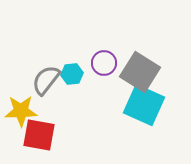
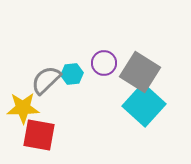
gray semicircle: rotated 8 degrees clockwise
cyan square: rotated 18 degrees clockwise
yellow star: moved 2 px right, 3 px up
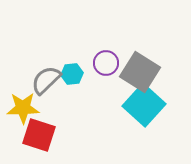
purple circle: moved 2 px right
red square: rotated 8 degrees clockwise
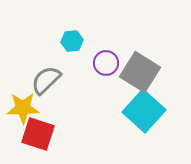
cyan hexagon: moved 33 px up
cyan square: moved 6 px down
red square: moved 1 px left, 1 px up
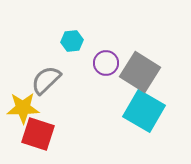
cyan square: rotated 12 degrees counterclockwise
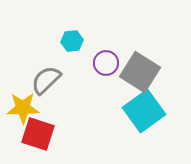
cyan square: rotated 24 degrees clockwise
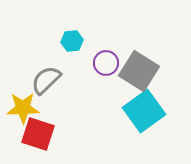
gray square: moved 1 px left, 1 px up
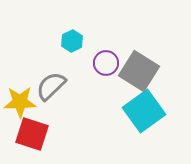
cyan hexagon: rotated 20 degrees counterclockwise
gray semicircle: moved 5 px right, 6 px down
yellow star: moved 3 px left, 6 px up
red square: moved 6 px left
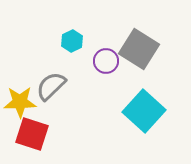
purple circle: moved 2 px up
gray square: moved 22 px up
cyan square: rotated 12 degrees counterclockwise
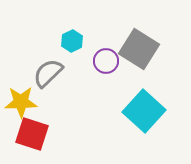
gray semicircle: moved 3 px left, 13 px up
yellow star: moved 1 px right
